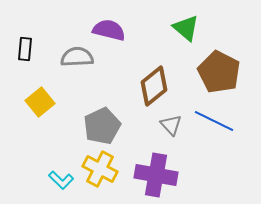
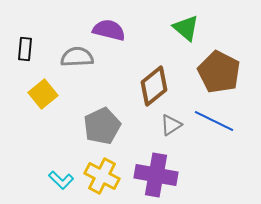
yellow square: moved 3 px right, 8 px up
gray triangle: rotated 40 degrees clockwise
yellow cross: moved 2 px right, 7 px down
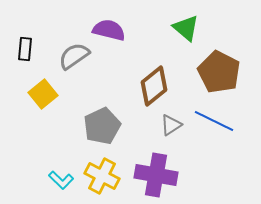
gray semicircle: moved 3 px left, 1 px up; rotated 32 degrees counterclockwise
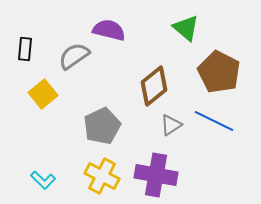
cyan L-shape: moved 18 px left
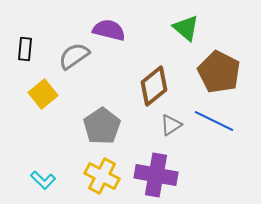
gray pentagon: rotated 9 degrees counterclockwise
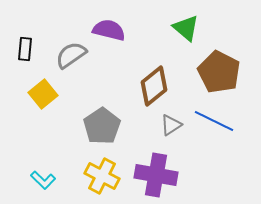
gray semicircle: moved 3 px left, 1 px up
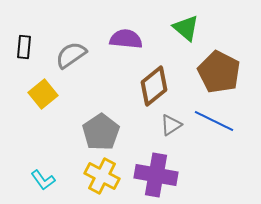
purple semicircle: moved 17 px right, 9 px down; rotated 8 degrees counterclockwise
black rectangle: moved 1 px left, 2 px up
gray pentagon: moved 1 px left, 6 px down
cyan L-shape: rotated 10 degrees clockwise
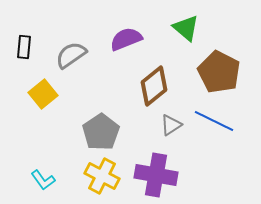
purple semicircle: rotated 28 degrees counterclockwise
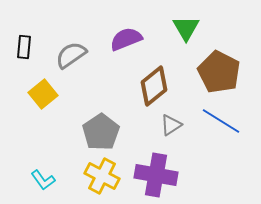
green triangle: rotated 20 degrees clockwise
blue line: moved 7 px right; rotated 6 degrees clockwise
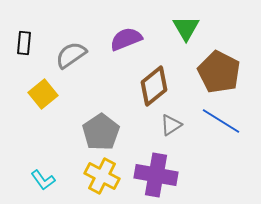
black rectangle: moved 4 px up
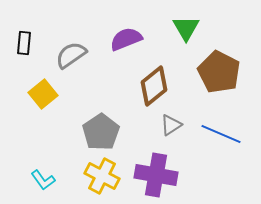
blue line: moved 13 px down; rotated 9 degrees counterclockwise
